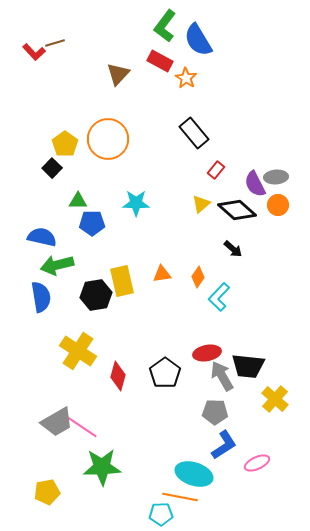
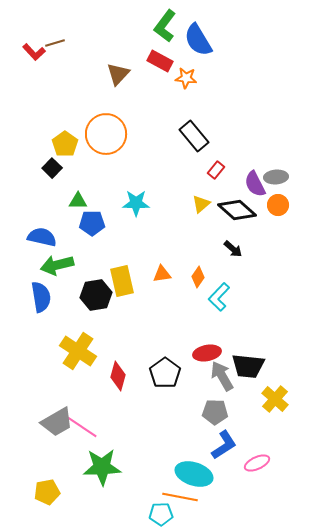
orange star at (186, 78): rotated 25 degrees counterclockwise
black rectangle at (194, 133): moved 3 px down
orange circle at (108, 139): moved 2 px left, 5 px up
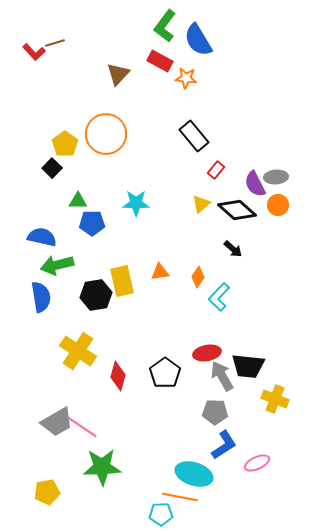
orange triangle at (162, 274): moved 2 px left, 2 px up
yellow cross at (275, 399): rotated 20 degrees counterclockwise
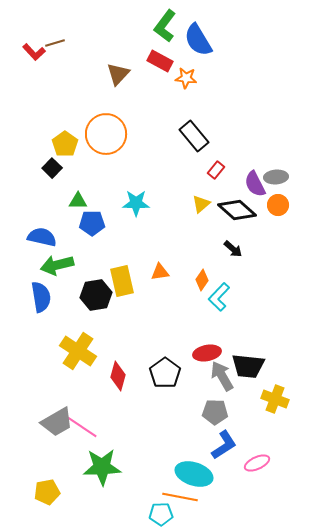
orange diamond at (198, 277): moved 4 px right, 3 px down
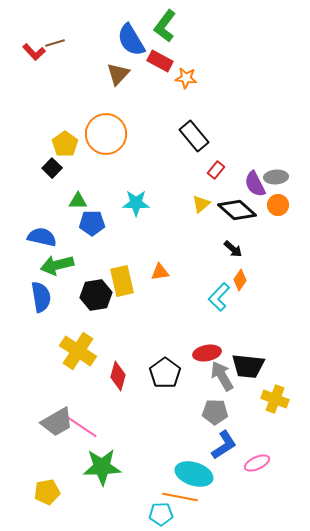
blue semicircle at (198, 40): moved 67 px left
orange diamond at (202, 280): moved 38 px right
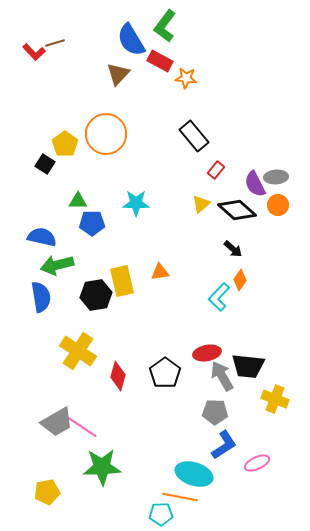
black square at (52, 168): moved 7 px left, 4 px up; rotated 12 degrees counterclockwise
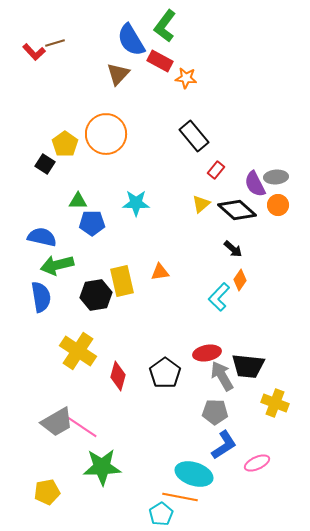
yellow cross at (275, 399): moved 4 px down
cyan pentagon at (161, 514): rotated 30 degrees counterclockwise
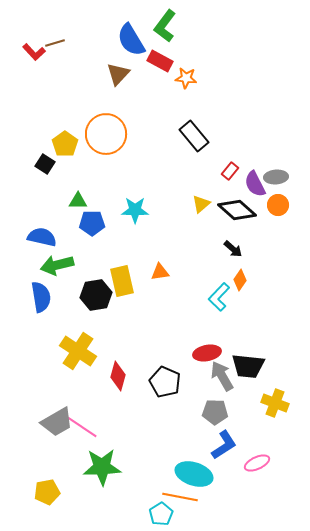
red rectangle at (216, 170): moved 14 px right, 1 px down
cyan star at (136, 203): moved 1 px left, 7 px down
black pentagon at (165, 373): moved 9 px down; rotated 12 degrees counterclockwise
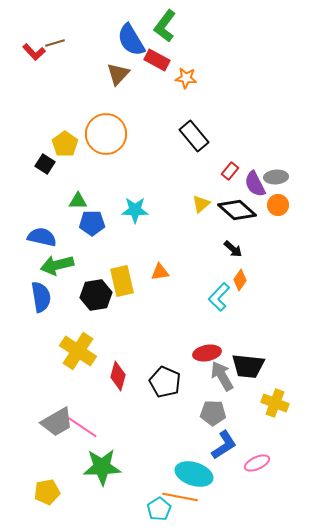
red rectangle at (160, 61): moved 3 px left, 1 px up
gray pentagon at (215, 412): moved 2 px left, 1 px down
cyan pentagon at (161, 514): moved 2 px left, 5 px up
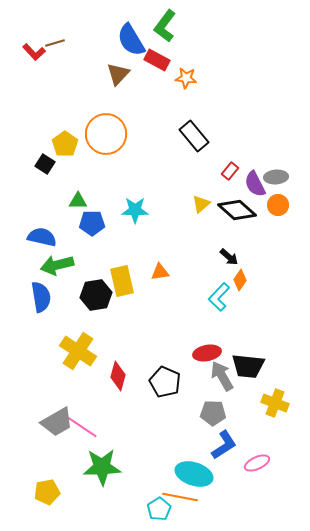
black arrow at (233, 249): moved 4 px left, 8 px down
